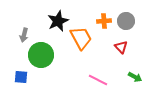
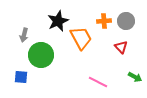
pink line: moved 2 px down
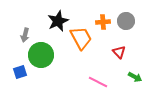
orange cross: moved 1 px left, 1 px down
gray arrow: moved 1 px right
red triangle: moved 2 px left, 5 px down
blue square: moved 1 px left, 5 px up; rotated 24 degrees counterclockwise
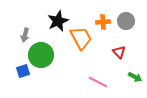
blue square: moved 3 px right, 1 px up
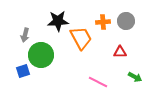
black star: rotated 20 degrees clockwise
red triangle: moved 1 px right; rotated 48 degrees counterclockwise
